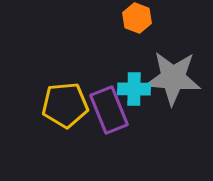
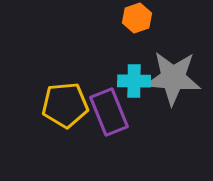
orange hexagon: rotated 20 degrees clockwise
cyan cross: moved 8 px up
purple rectangle: moved 2 px down
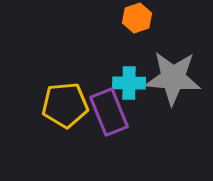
cyan cross: moved 5 px left, 2 px down
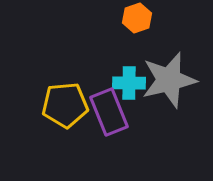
gray star: moved 4 px left, 2 px down; rotated 18 degrees counterclockwise
